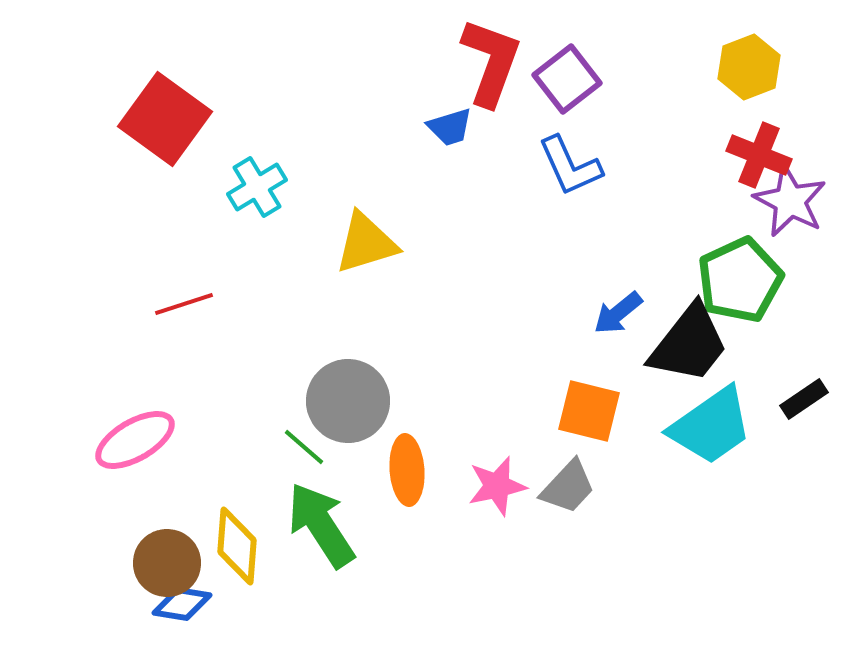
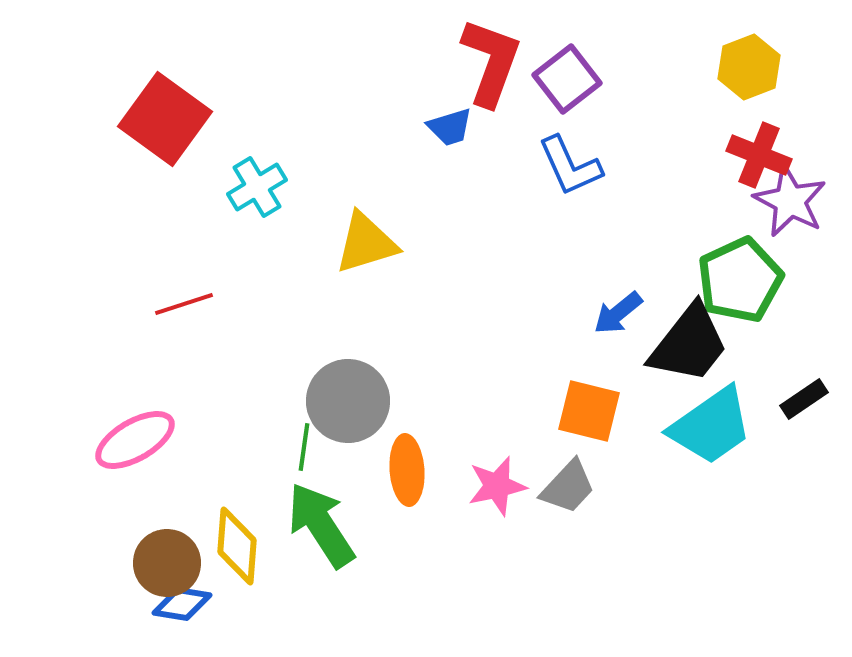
green line: rotated 57 degrees clockwise
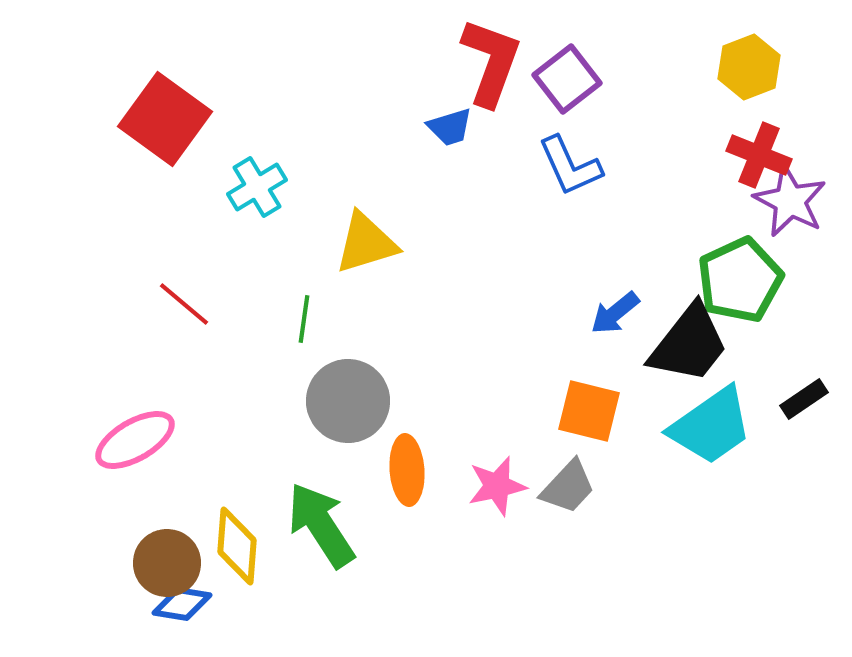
red line: rotated 58 degrees clockwise
blue arrow: moved 3 px left
green line: moved 128 px up
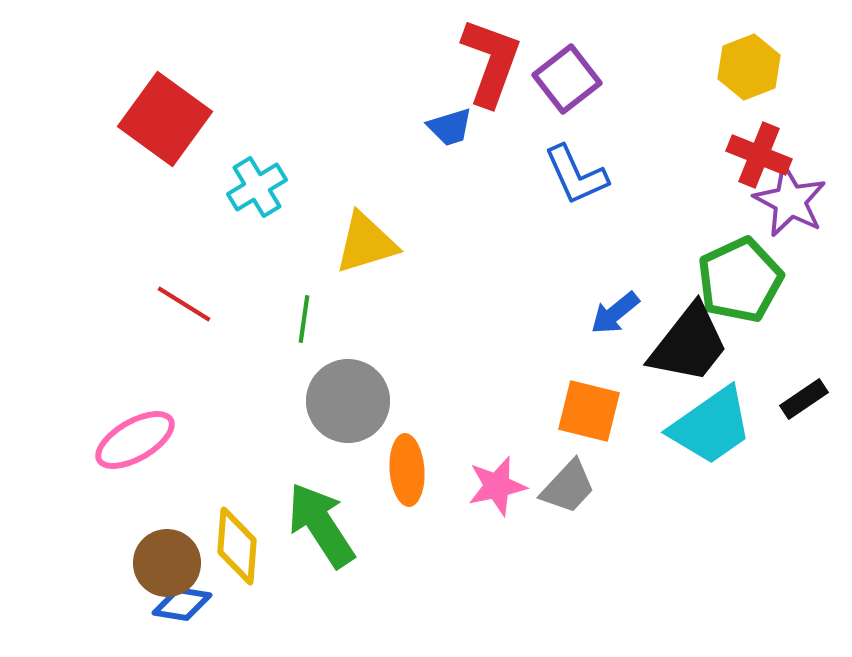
blue L-shape: moved 6 px right, 9 px down
red line: rotated 8 degrees counterclockwise
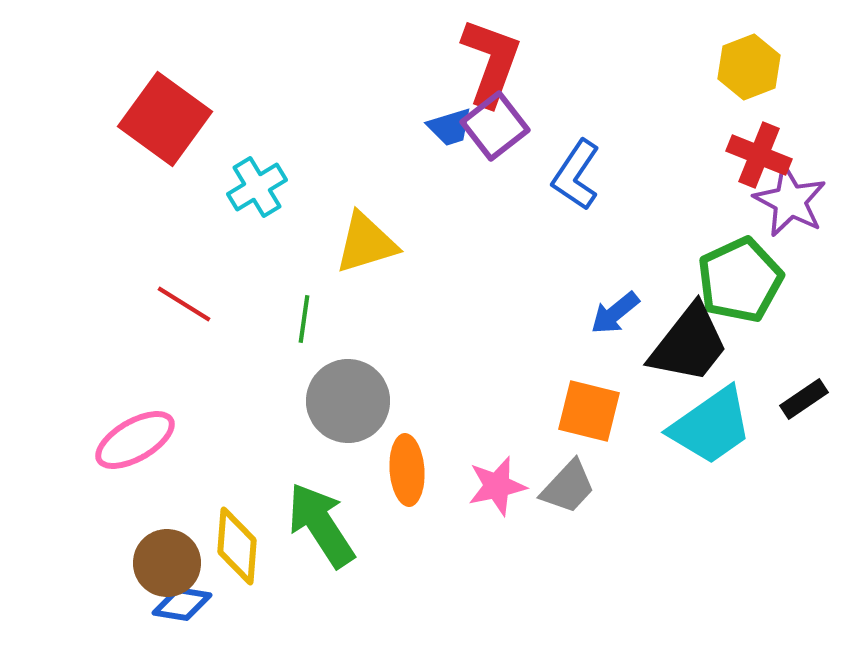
purple square: moved 72 px left, 47 px down
blue L-shape: rotated 58 degrees clockwise
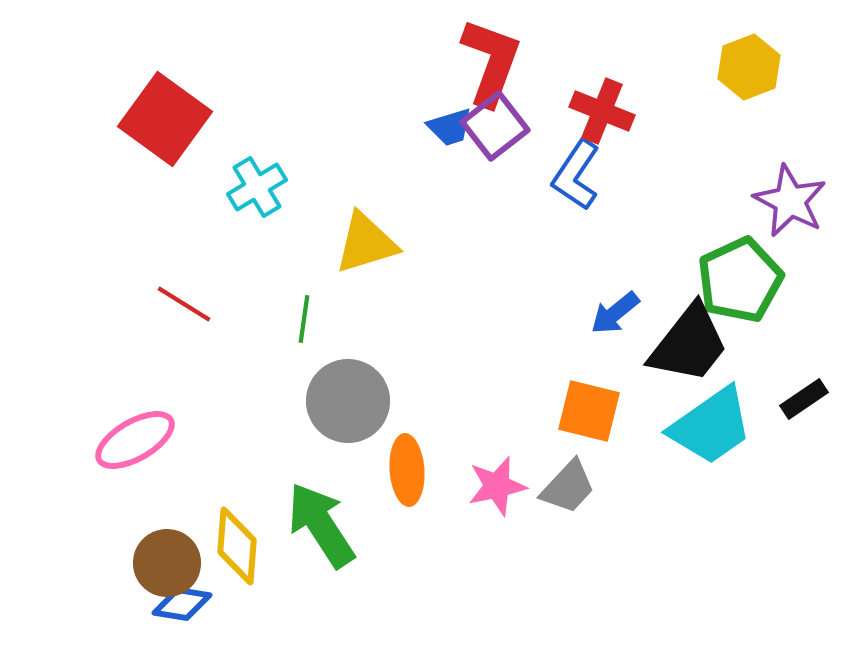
red cross: moved 157 px left, 44 px up
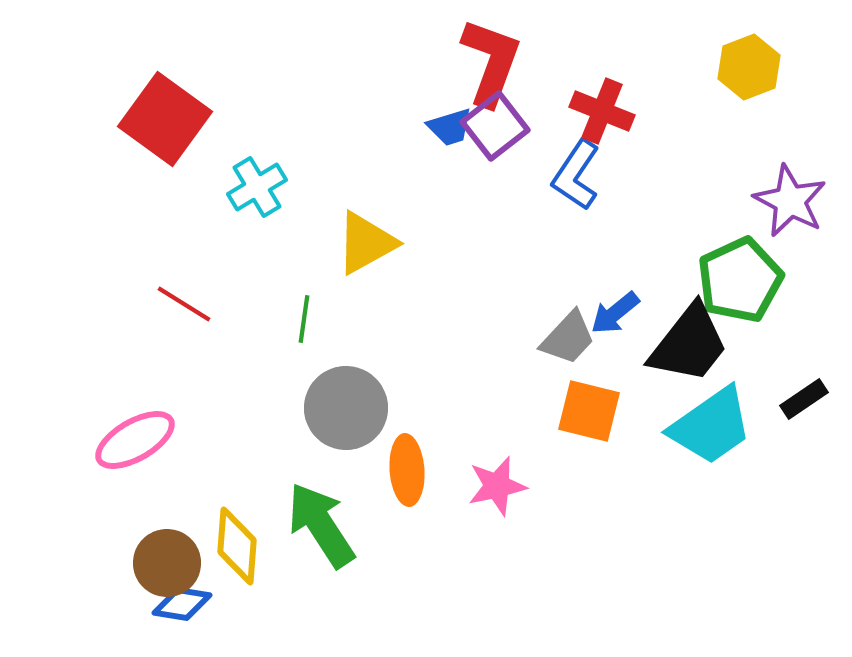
yellow triangle: rotated 12 degrees counterclockwise
gray circle: moved 2 px left, 7 px down
gray trapezoid: moved 149 px up
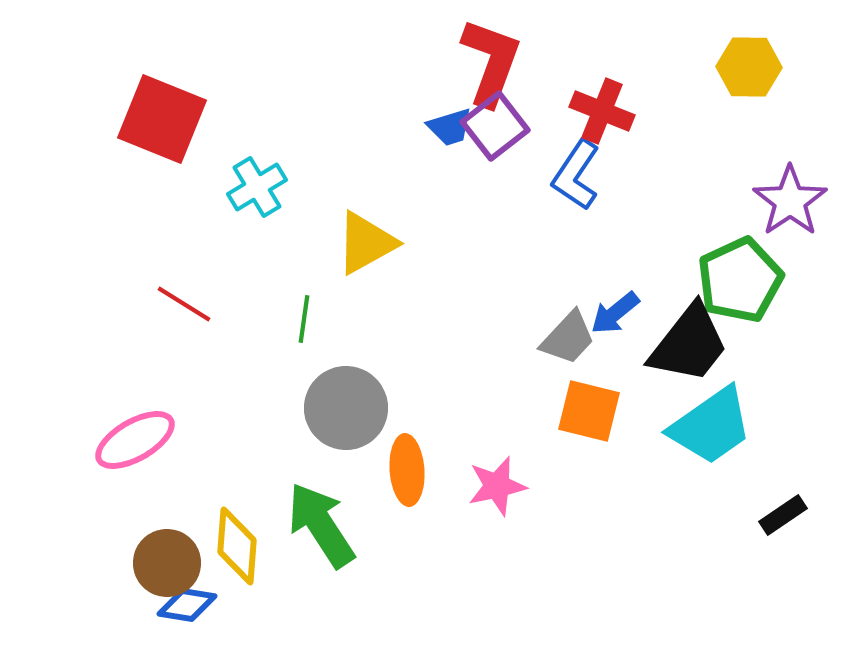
yellow hexagon: rotated 22 degrees clockwise
red square: moved 3 px left; rotated 14 degrees counterclockwise
purple star: rotated 10 degrees clockwise
black rectangle: moved 21 px left, 116 px down
blue diamond: moved 5 px right, 1 px down
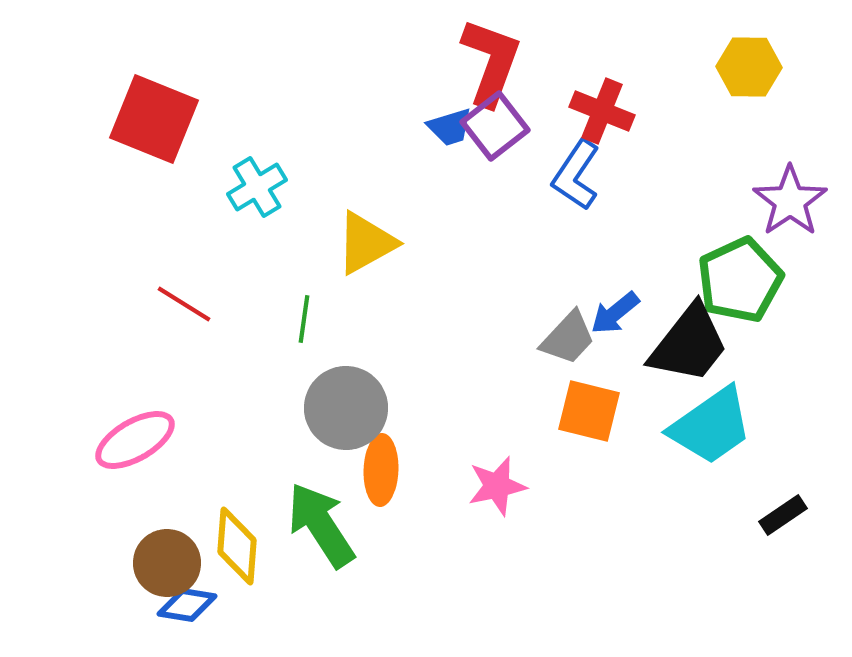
red square: moved 8 px left
orange ellipse: moved 26 px left; rotated 6 degrees clockwise
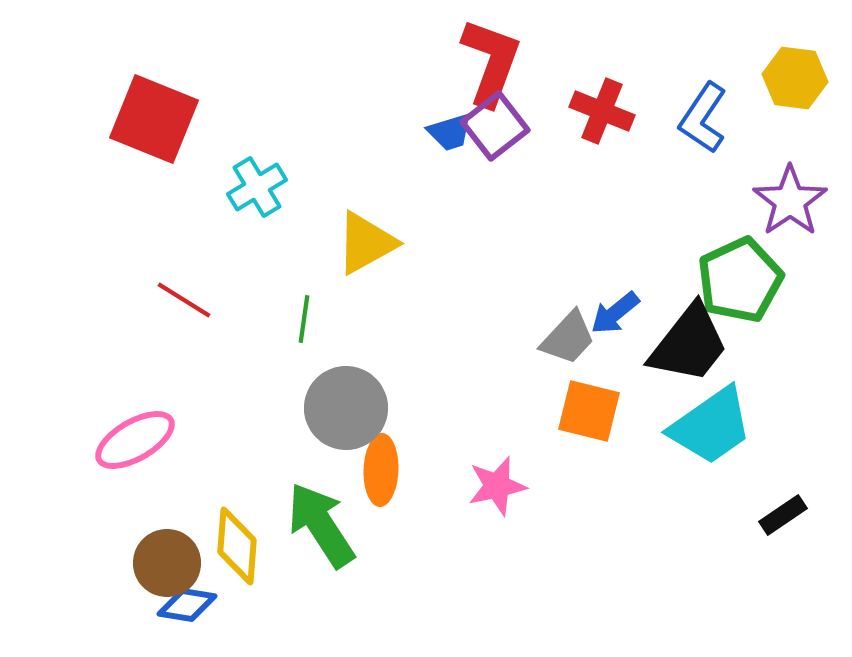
yellow hexagon: moved 46 px right, 11 px down; rotated 6 degrees clockwise
blue trapezoid: moved 5 px down
blue L-shape: moved 127 px right, 57 px up
red line: moved 4 px up
